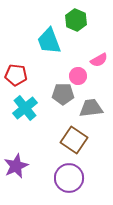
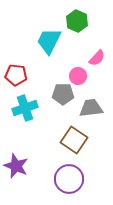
green hexagon: moved 1 px right, 1 px down
cyan trapezoid: rotated 48 degrees clockwise
pink semicircle: moved 2 px left, 2 px up; rotated 18 degrees counterclockwise
cyan cross: rotated 20 degrees clockwise
purple star: rotated 25 degrees counterclockwise
purple circle: moved 1 px down
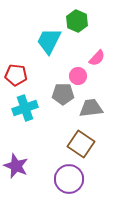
brown square: moved 7 px right, 4 px down
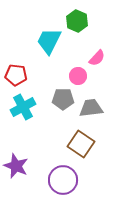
gray pentagon: moved 5 px down
cyan cross: moved 2 px left, 1 px up; rotated 10 degrees counterclockwise
purple circle: moved 6 px left, 1 px down
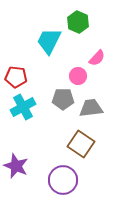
green hexagon: moved 1 px right, 1 px down
red pentagon: moved 2 px down
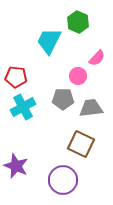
brown square: rotated 8 degrees counterclockwise
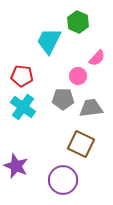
red pentagon: moved 6 px right, 1 px up
cyan cross: rotated 25 degrees counterclockwise
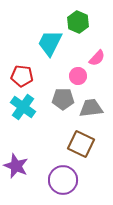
cyan trapezoid: moved 1 px right, 2 px down
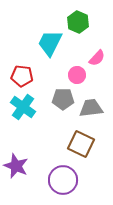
pink circle: moved 1 px left, 1 px up
